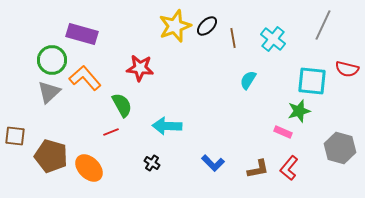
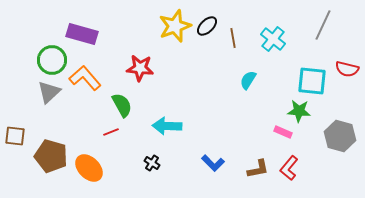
green star: rotated 20 degrees clockwise
gray hexagon: moved 12 px up
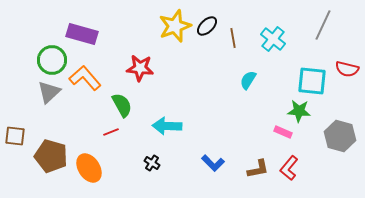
orange ellipse: rotated 12 degrees clockwise
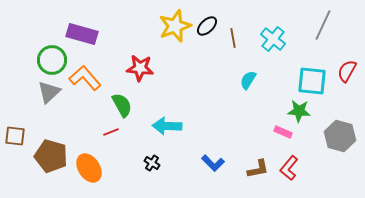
red semicircle: moved 2 px down; rotated 105 degrees clockwise
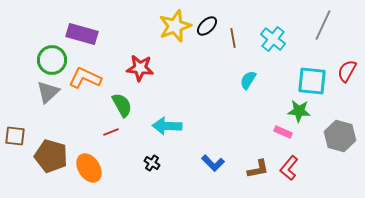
orange L-shape: rotated 24 degrees counterclockwise
gray triangle: moved 1 px left
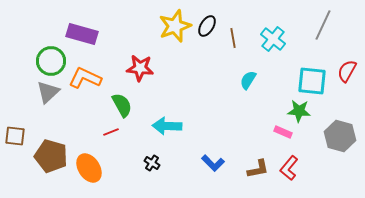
black ellipse: rotated 15 degrees counterclockwise
green circle: moved 1 px left, 1 px down
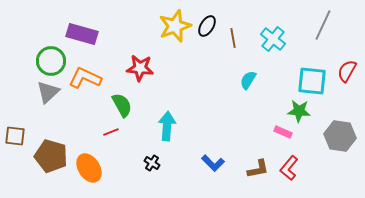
cyan arrow: rotated 92 degrees clockwise
gray hexagon: rotated 8 degrees counterclockwise
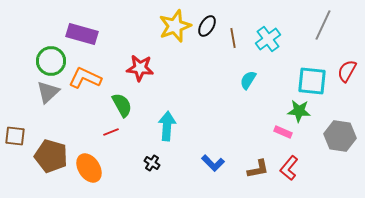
cyan cross: moved 5 px left; rotated 15 degrees clockwise
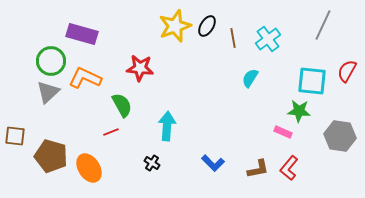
cyan semicircle: moved 2 px right, 2 px up
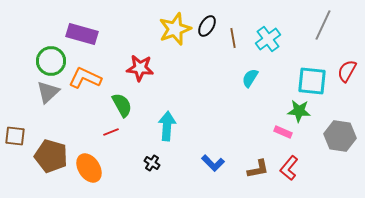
yellow star: moved 3 px down
